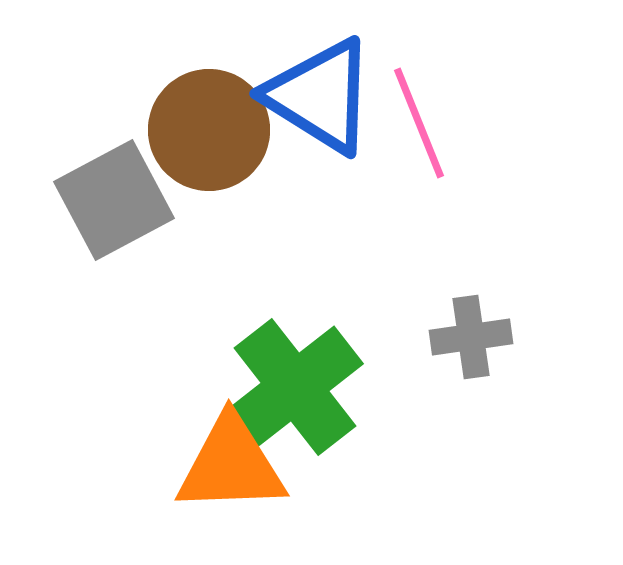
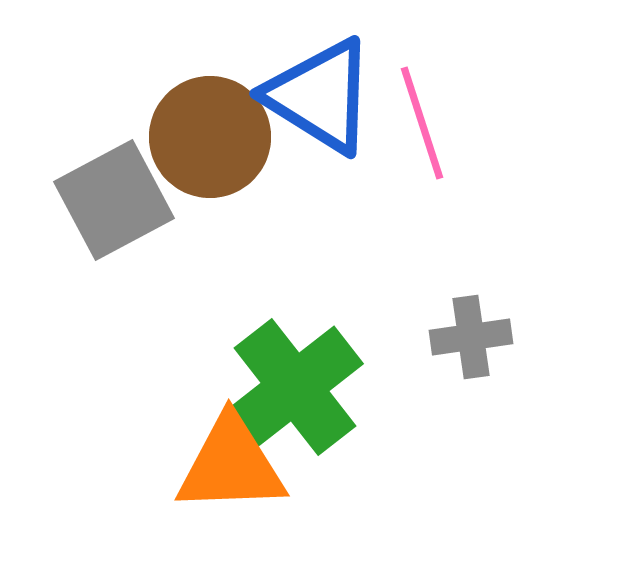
pink line: moved 3 px right; rotated 4 degrees clockwise
brown circle: moved 1 px right, 7 px down
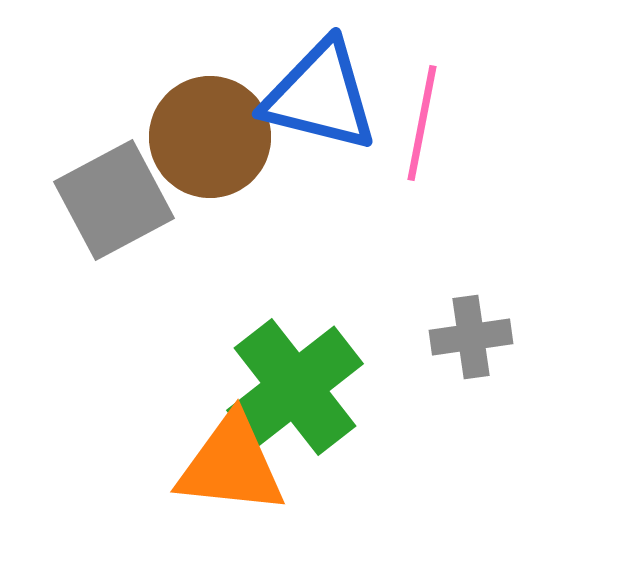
blue triangle: rotated 18 degrees counterclockwise
pink line: rotated 29 degrees clockwise
orange triangle: rotated 8 degrees clockwise
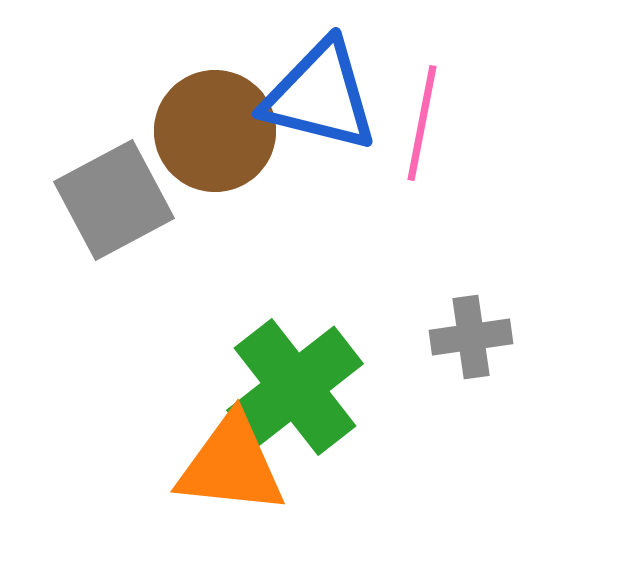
brown circle: moved 5 px right, 6 px up
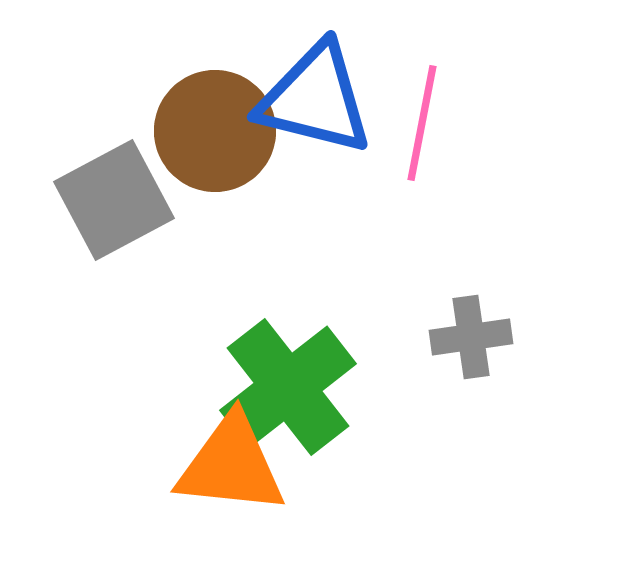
blue triangle: moved 5 px left, 3 px down
green cross: moved 7 px left
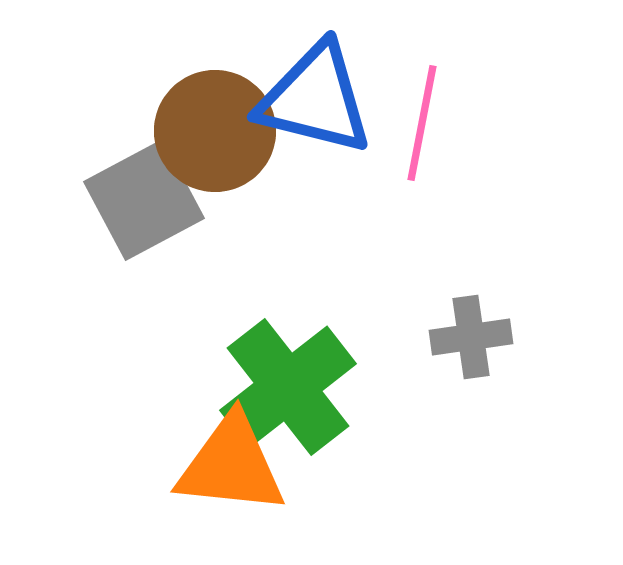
gray square: moved 30 px right
